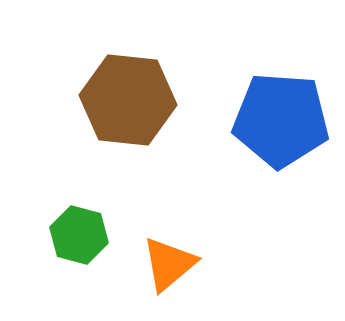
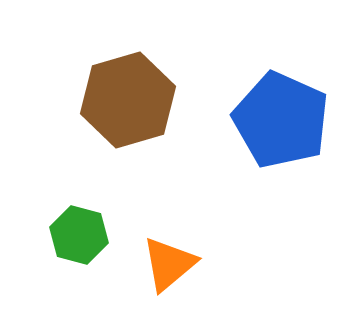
brown hexagon: rotated 22 degrees counterclockwise
blue pentagon: rotated 20 degrees clockwise
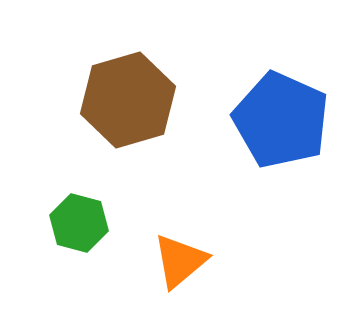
green hexagon: moved 12 px up
orange triangle: moved 11 px right, 3 px up
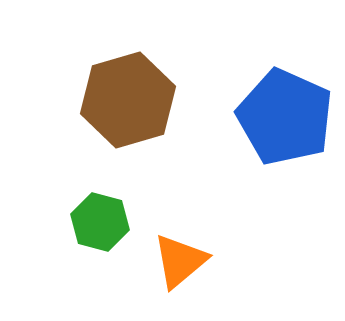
blue pentagon: moved 4 px right, 3 px up
green hexagon: moved 21 px right, 1 px up
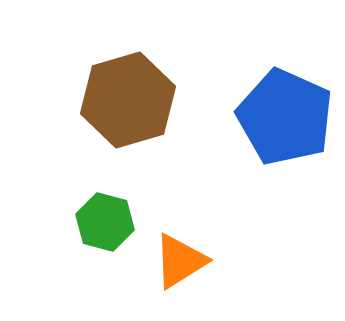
green hexagon: moved 5 px right
orange triangle: rotated 8 degrees clockwise
